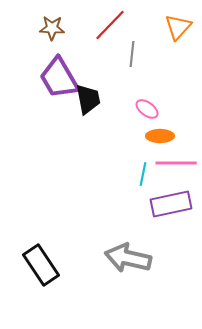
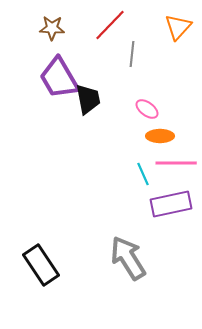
cyan line: rotated 35 degrees counterclockwise
gray arrow: rotated 45 degrees clockwise
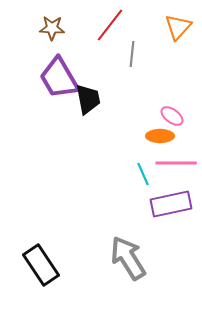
red line: rotated 6 degrees counterclockwise
pink ellipse: moved 25 px right, 7 px down
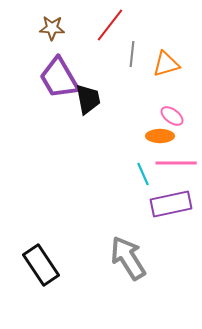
orange triangle: moved 12 px left, 37 px down; rotated 32 degrees clockwise
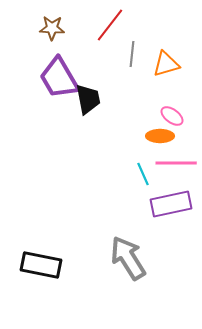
black rectangle: rotated 45 degrees counterclockwise
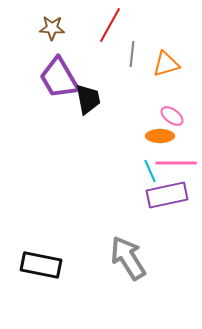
red line: rotated 9 degrees counterclockwise
cyan line: moved 7 px right, 3 px up
purple rectangle: moved 4 px left, 9 px up
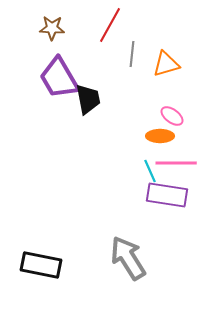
purple rectangle: rotated 21 degrees clockwise
